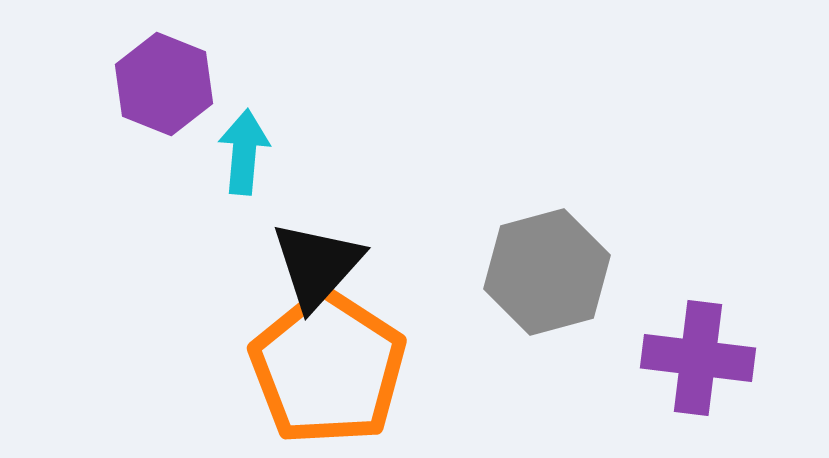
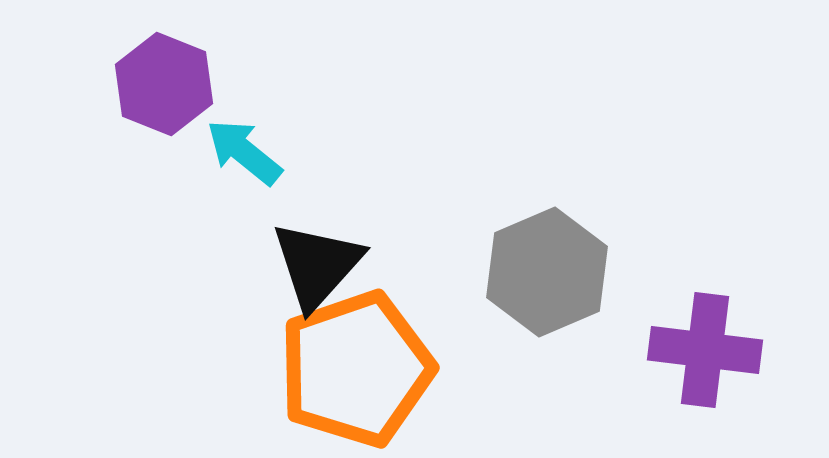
cyan arrow: rotated 56 degrees counterclockwise
gray hexagon: rotated 8 degrees counterclockwise
purple cross: moved 7 px right, 8 px up
orange pentagon: moved 28 px right, 1 px down; rotated 20 degrees clockwise
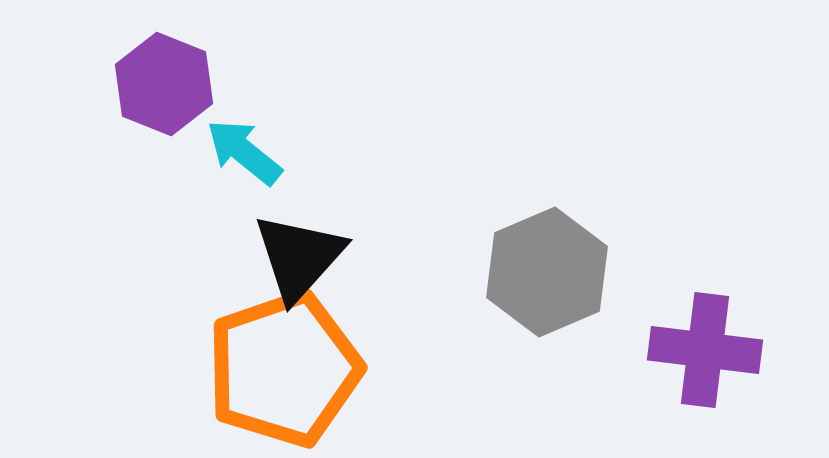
black triangle: moved 18 px left, 8 px up
orange pentagon: moved 72 px left
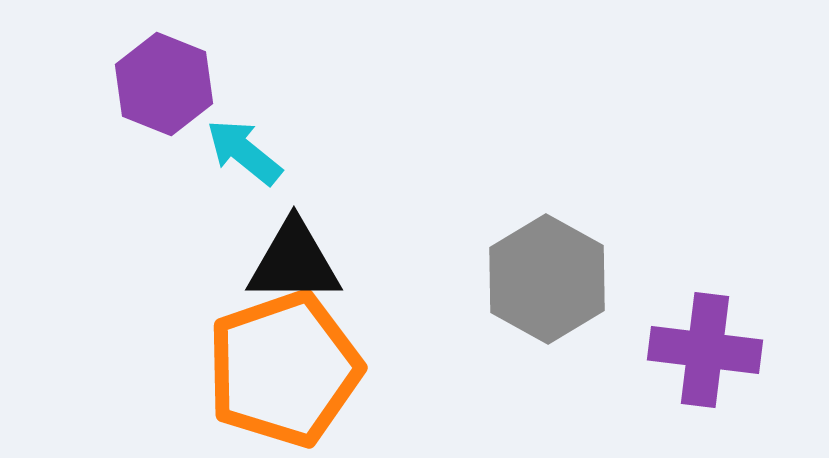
black triangle: moved 5 px left, 5 px down; rotated 48 degrees clockwise
gray hexagon: moved 7 px down; rotated 8 degrees counterclockwise
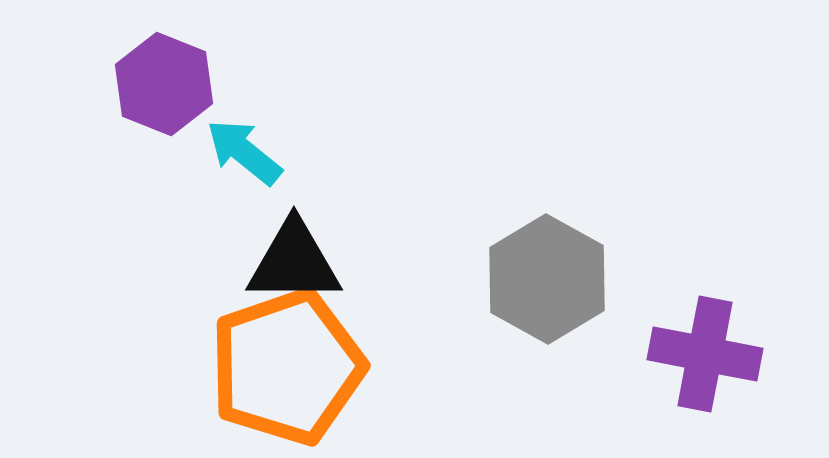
purple cross: moved 4 px down; rotated 4 degrees clockwise
orange pentagon: moved 3 px right, 2 px up
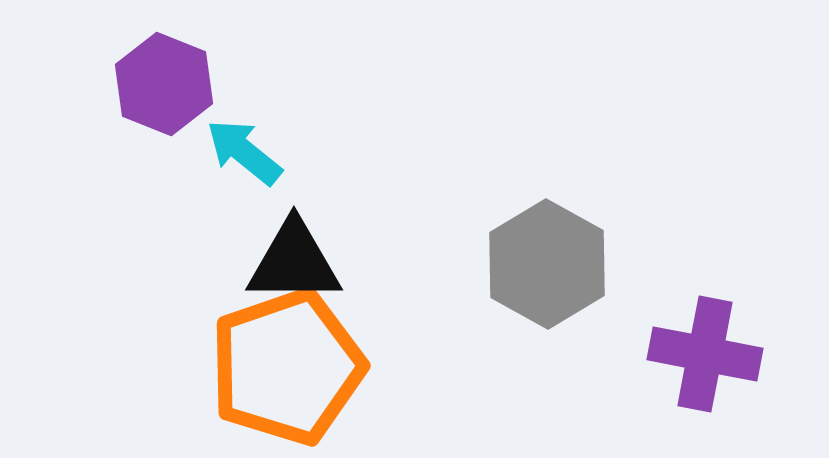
gray hexagon: moved 15 px up
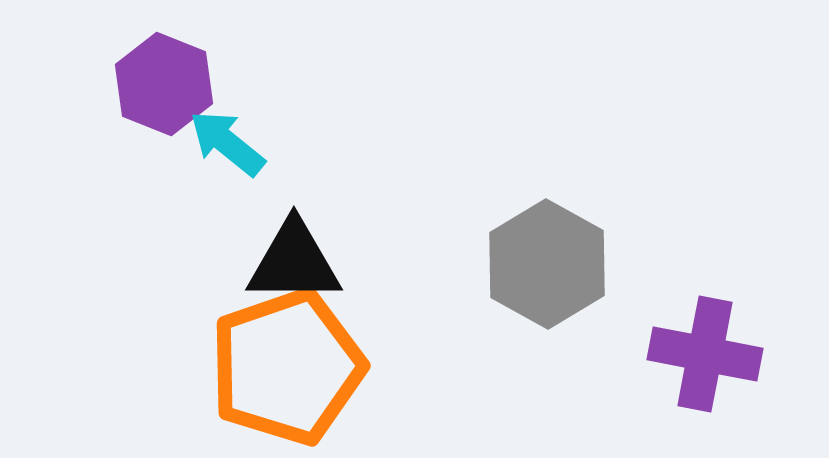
cyan arrow: moved 17 px left, 9 px up
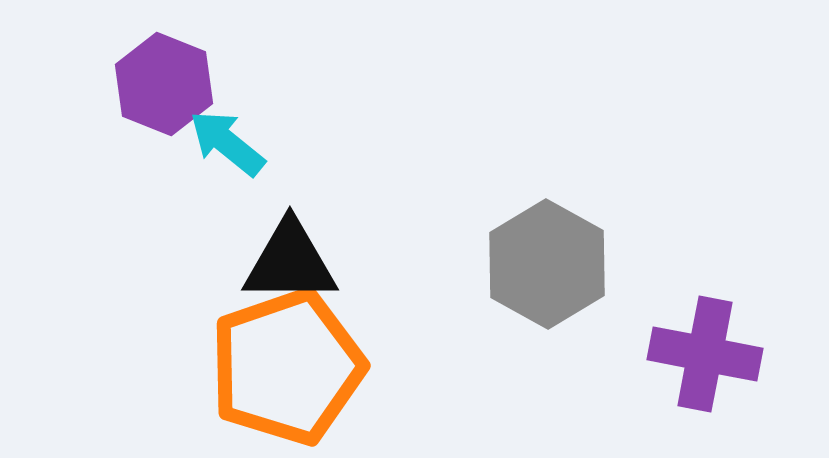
black triangle: moved 4 px left
